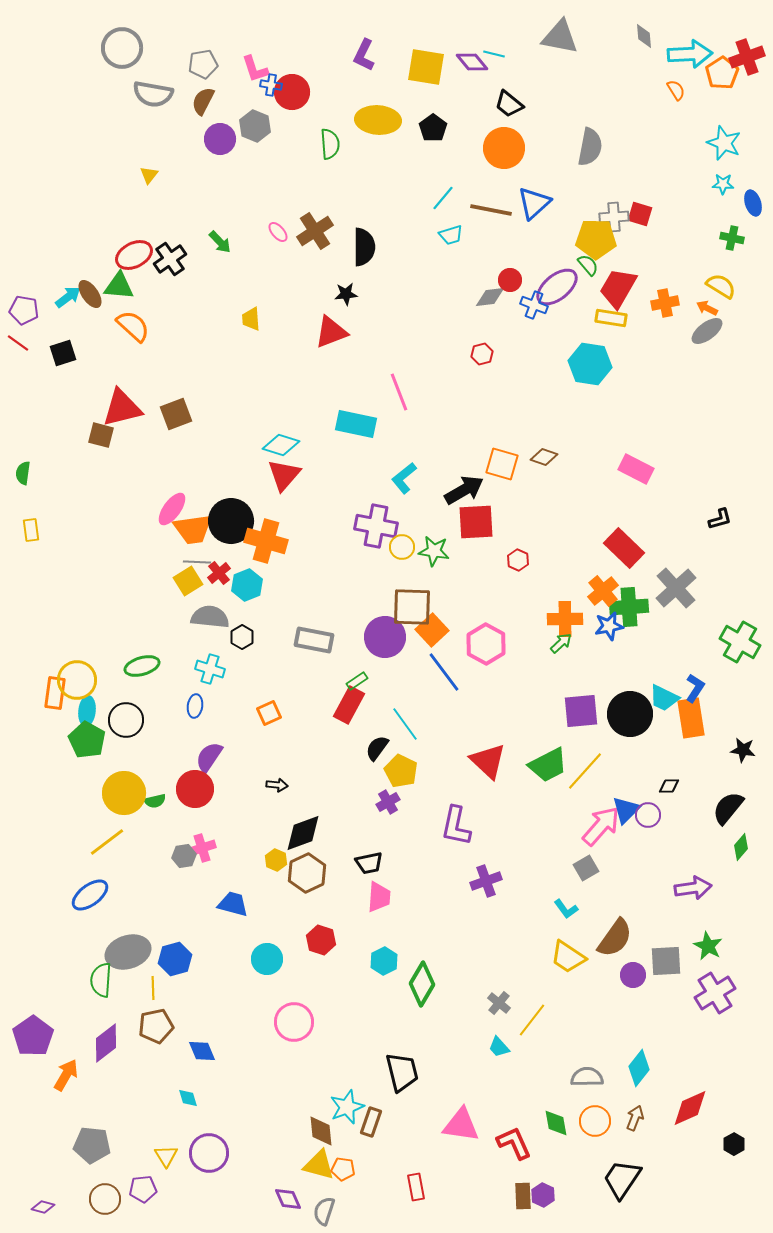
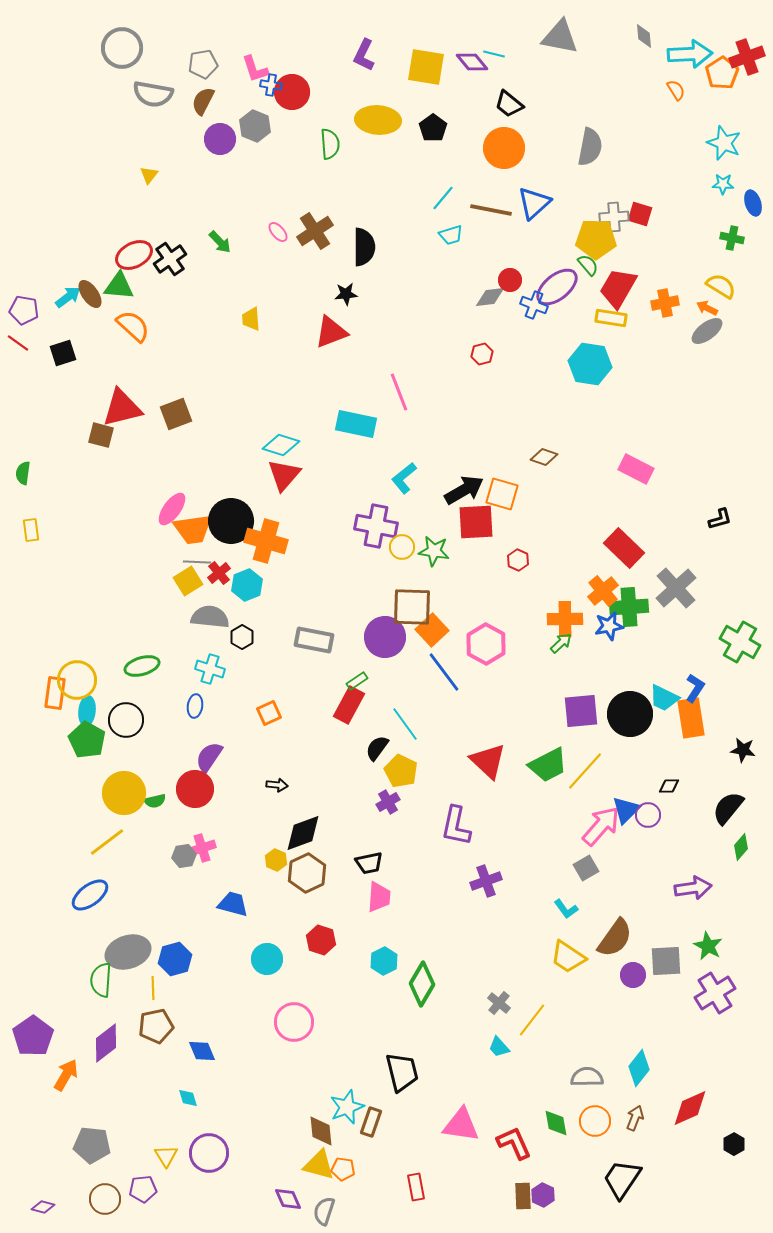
orange square at (502, 464): moved 30 px down
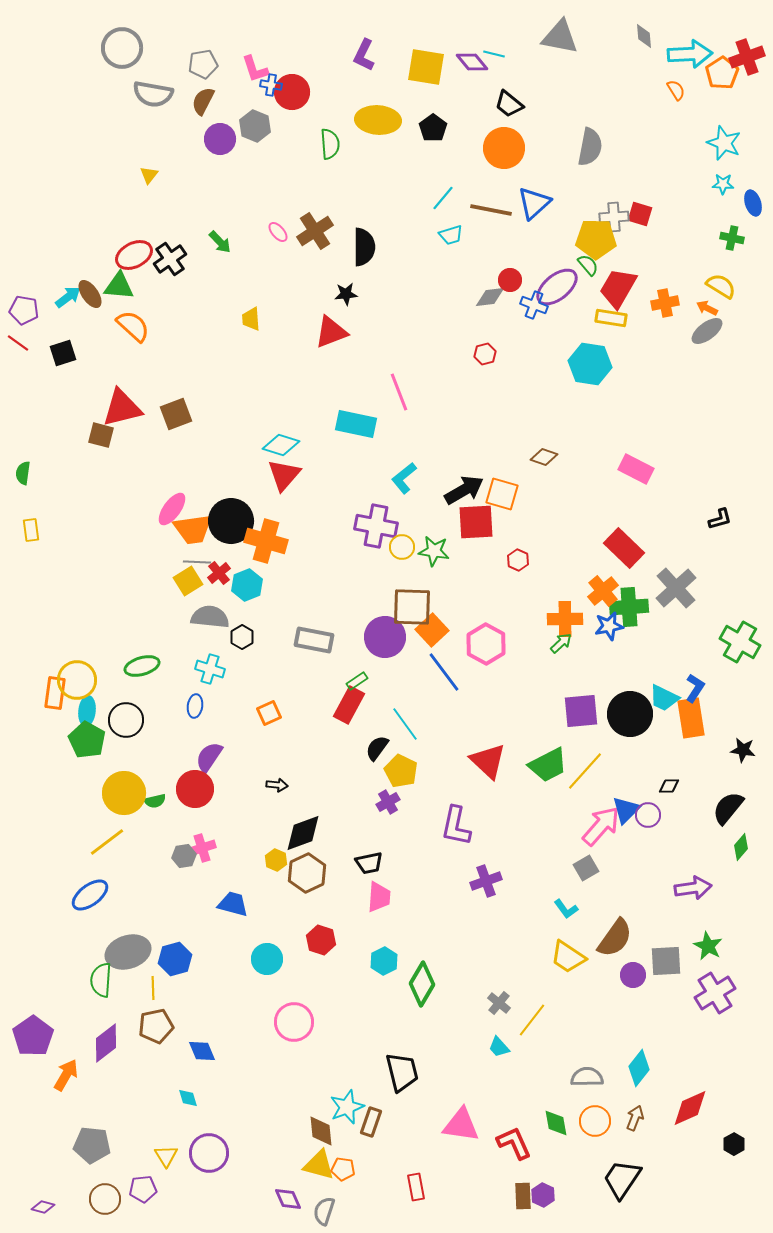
red hexagon at (482, 354): moved 3 px right
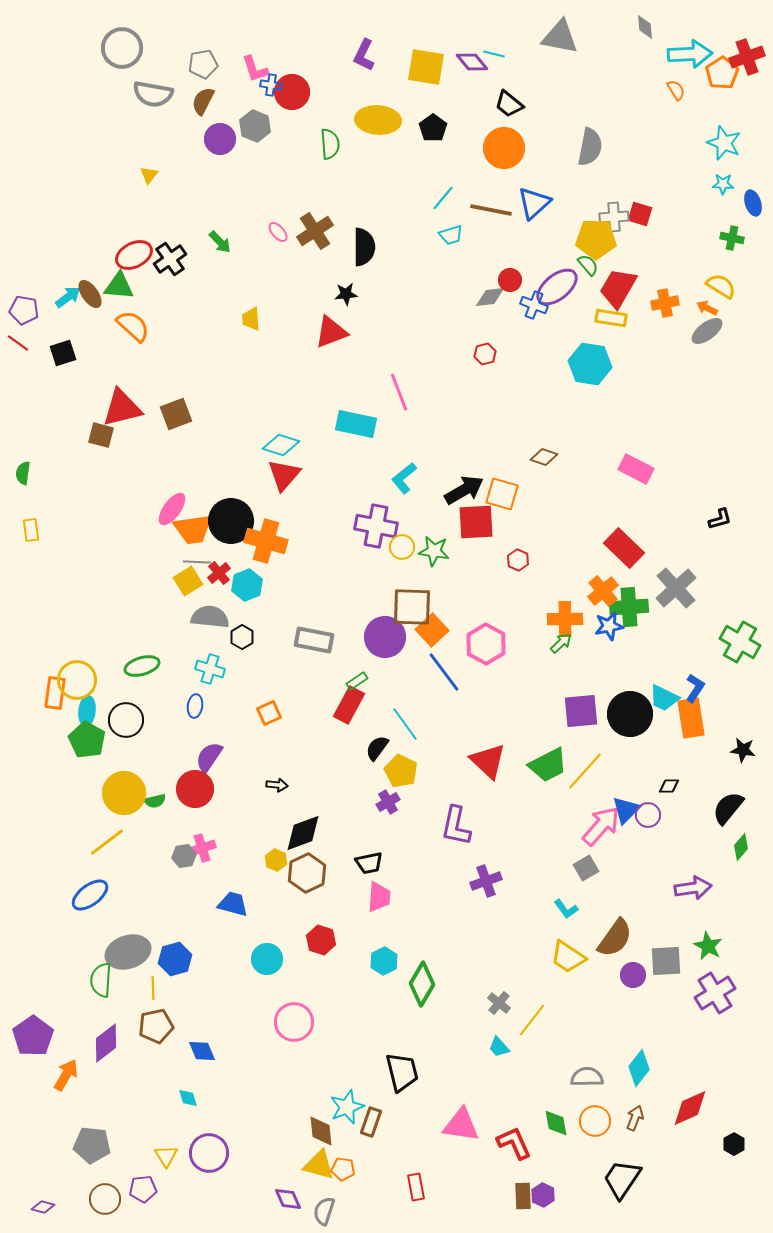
gray diamond at (644, 36): moved 1 px right, 9 px up
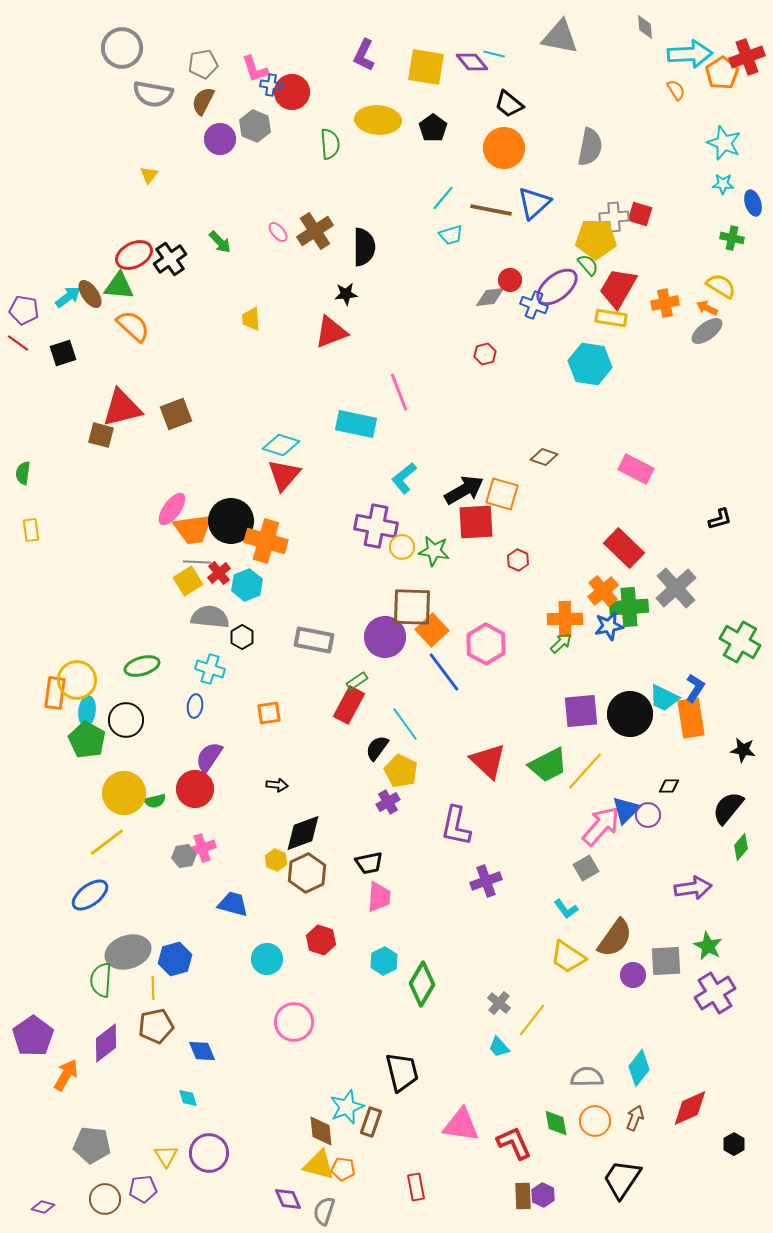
orange square at (269, 713): rotated 15 degrees clockwise
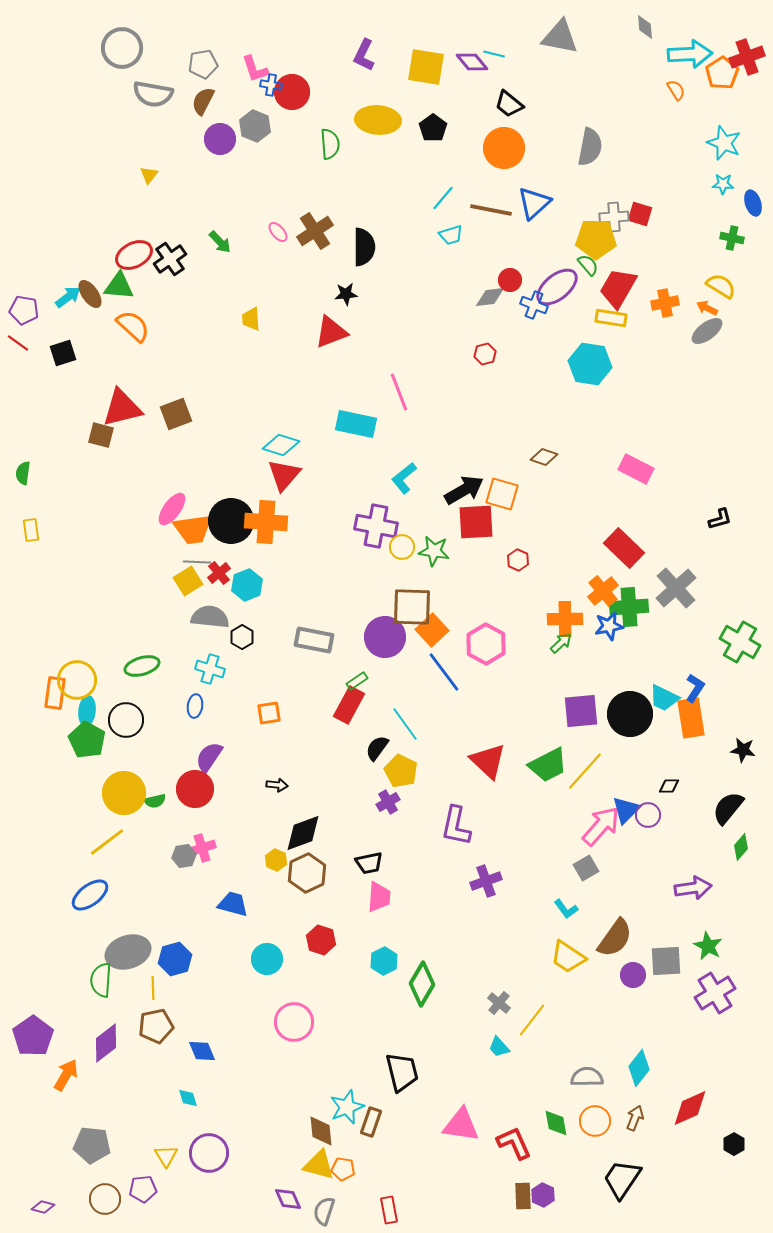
orange cross at (266, 541): moved 19 px up; rotated 12 degrees counterclockwise
red rectangle at (416, 1187): moved 27 px left, 23 px down
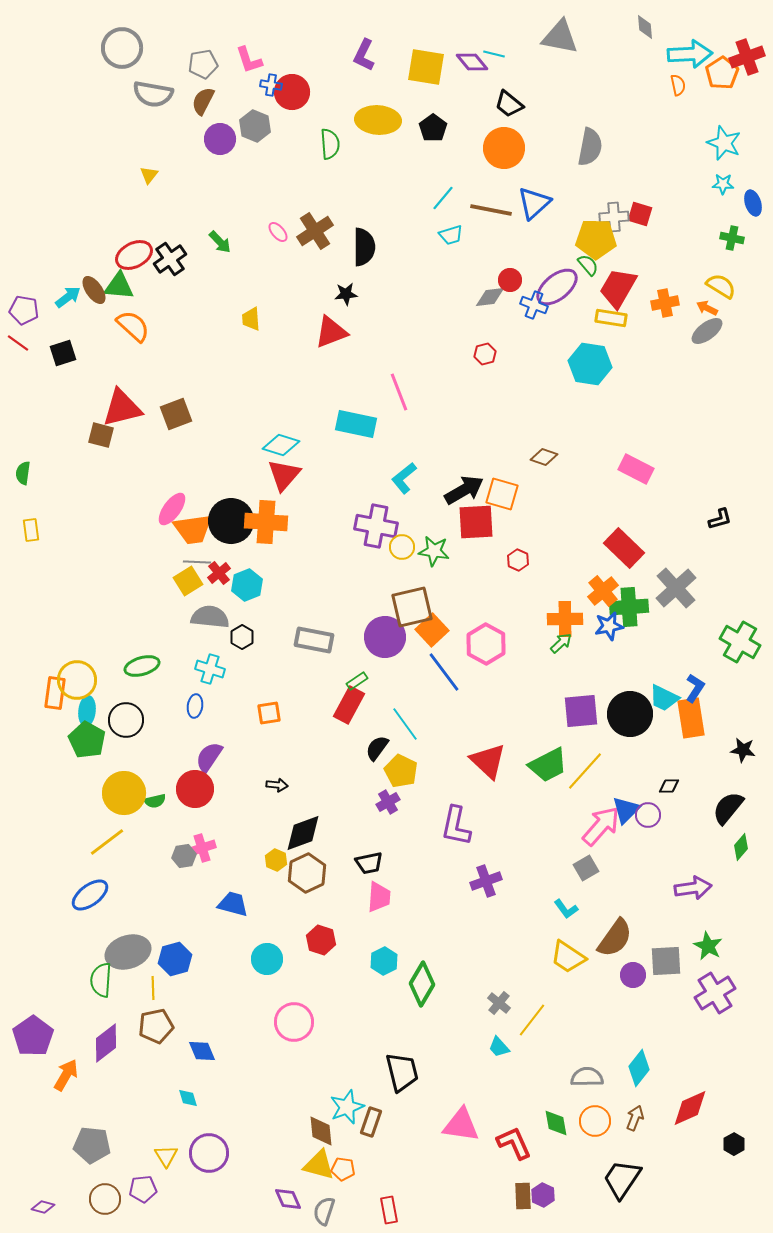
pink L-shape at (255, 69): moved 6 px left, 9 px up
orange semicircle at (676, 90): moved 2 px right, 5 px up; rotated 20 degrees clockwise
brown ellipse at (90, 294): moved 4 px right, 4 px up
brown square at (412, 607): rotated 15 degrees counterclockwise
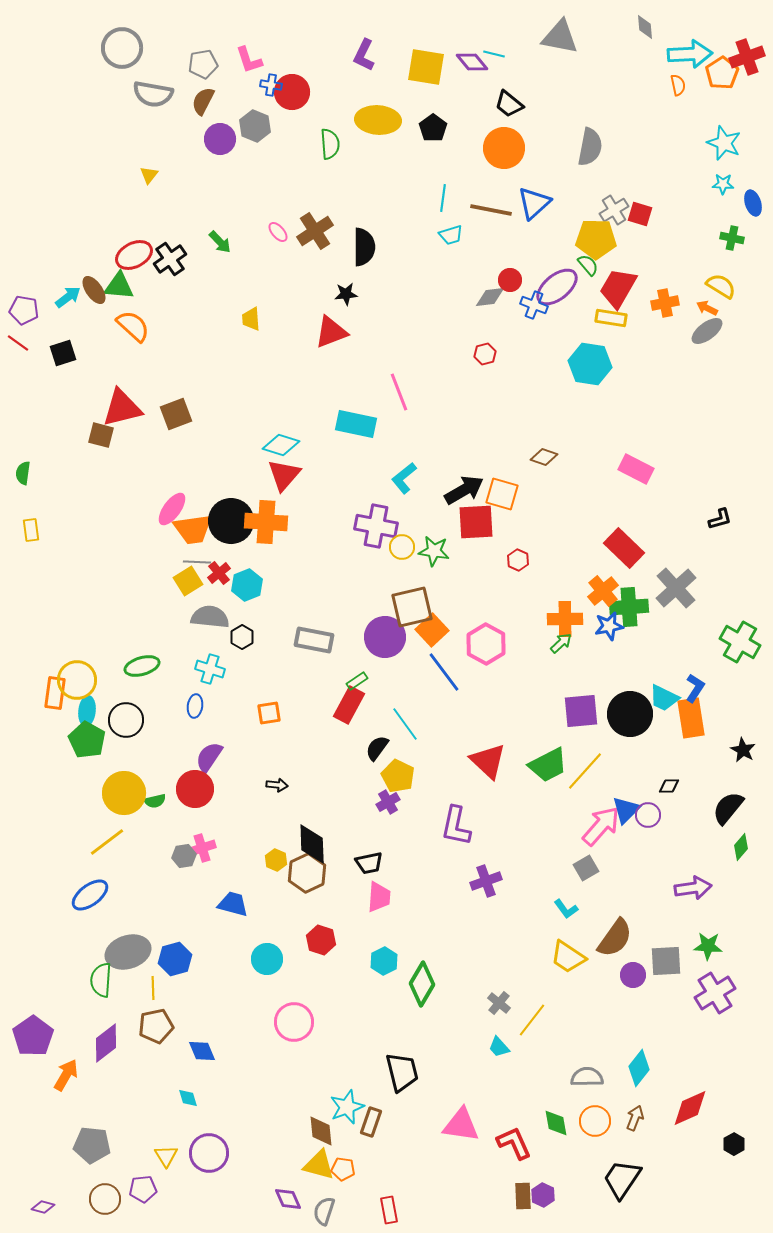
cyan line at (443, 198): rotated 32 degrees counterclockwise
gray cross at (614, 217): moved 7 px up; rotated 28 degrees counterclockwise
black star at (743, 750): rotated 20 degrees clockwise
yellow pentagon at (401, 771): moved 3 px left, 5 px down
black diamond at (303, 833): moved 9 px right, 11 px down; rotated 72 degrees counterclockwise
green star at (708, 946): rotated 24 degrees counterclockwise
